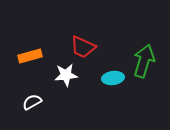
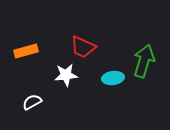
orange rectangle: moved 4 px left, 5 px up
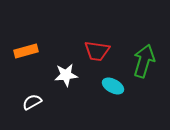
red trapezoid: moved 14 px right, 4 px down; rotated 16 degrees counterclockwise
cyan ellipse: moved 8 px down; rotated 35 degrees clockwise
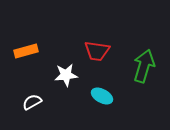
green arrow: moved 5 px down
cyan ellipse: moved 11 px left, 10 px down
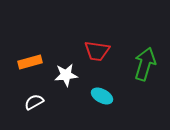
orange rectangle: moved 4 px right, 11 px down
green arrow: moved 1 px right, 2 px up
white semicircle: moved 2 px right
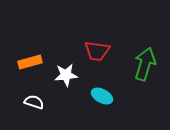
white semicircle: rotated 48 degrees clockwise
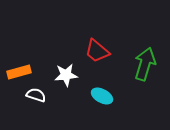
red trapezoid: rotated 32 degrees clockwise
orange rectangle: moved 11 px left, 10 px down
white semicircle: moved 2 px right, 7 px up
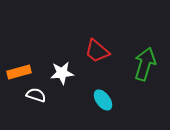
white star: moved 4 px left, 2 px up
cyan ellipse: moved 1 px right, 4 px down; rotated 25 degrees clockwise
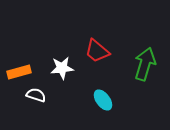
white star: moved 5 px up
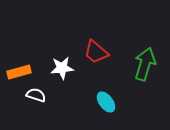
red trapezoid: moved 1 px left, 1 px down
cyan ellipse: moved 3 px right, 2 px down
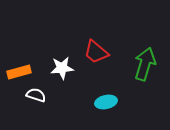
cyan ellipse: rotated 65 degrees counterclockwise
